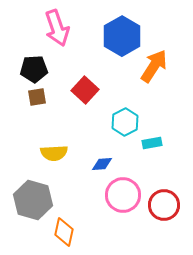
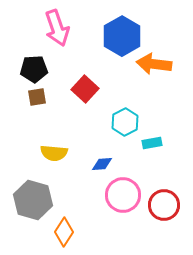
orange arrow: moved 2 px up; rotated 116 degrees counterclockwise
red square: moved 1 px up
yellow semicircle: rotated 8 degrees clockwise
orange diamond: rotated 20 degrees clockwise
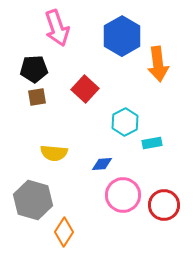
orange arrow: moved 4 px right; rotated 104 degrees counterclockwise
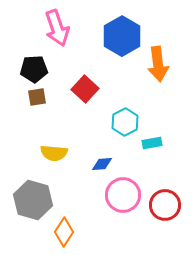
red circle: moved 1 px right
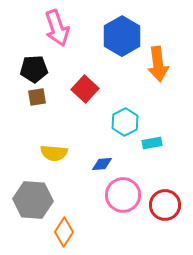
gray hexagon: rotated 12 degrees counterclockwise
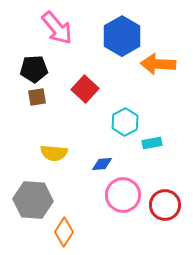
pink arrow: rotated 21 degrees counterclockwise
orange arrow: rotated 100 degrees clockwise
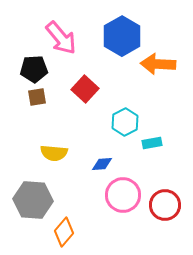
pink arrow: moved 4 px right, 10 px down
orange diamond: rotated 8 degrees clockwise
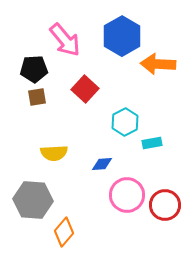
pink arrow: moved 4 px right, 2 px down
yellow semicircle: rotated 8 degrees counterclockwise
pink circle: moved 4 px right
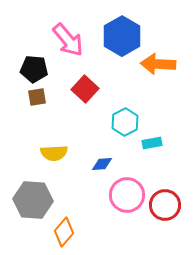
pink arrow: moved 3 px right
black pentagon: rotated 8 degrees clockwise
